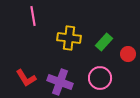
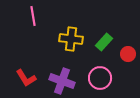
yellow cross: moved 2 px right, 1 px down
purple cross: moved 2 px right, 1 px up
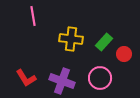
red circle: moved 4 px left
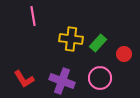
green rectangle: moved 6 px left, 1 px down
red L-shape: moved 2 px left, 1 px down
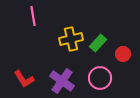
yellow cross: rotated 20 degrees counterclockwise
red circle: moved 1 px left
purple cross: rotated 15 degrees clockwise
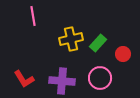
purple cross: rotated 30 degrees counterclockwise
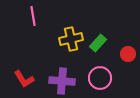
red circle: moved 5 px right
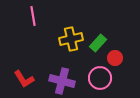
red circle: moved 13 px left, 4 px down
purple cross: rotated 10 degrees clockwise
